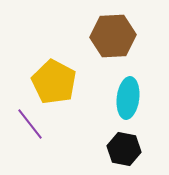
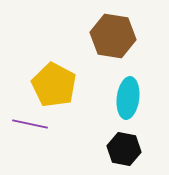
brown hexagon: rotated 12 degrees clockwise
yellow pentagon: moved 3 px down
purple line: rotated 40 degrees counterclockwise
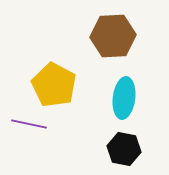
brown hexagon: rotated 12 degrees counterclockwise
cyan ellipse: moved 4 px left
purple line: moved 1 px left
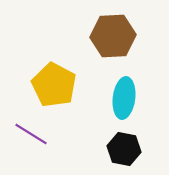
purple line: moved 2 px right, 10 px down; rotated 20 degrees clockwise
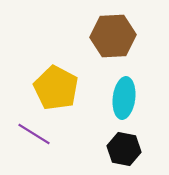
yellow pentagon: moved 2 px right, 3 px down
purple line: moved 3 px right
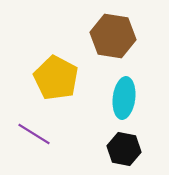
brown hexagon: rotated 12 degrees clockwise
yellow pentagon: moved 10 px up
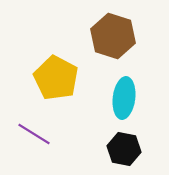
brown hexagon: rotated 9 degrees clockwise
